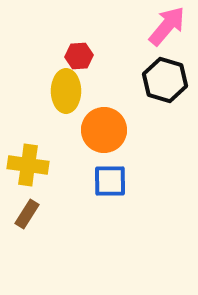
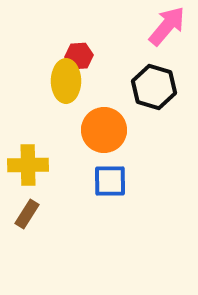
black hexagon: moved 11 px left, 7 px down
yellow ellipse: moved 10 px up
yellow cross: rotated 9 degrees counterclockwise
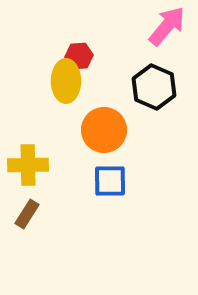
black hexagon: rotated 6 degrees clockwise
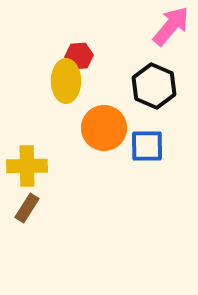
pink arrow: moved 4 px right
black hexagon: moved 1 px up
orange circle: moved 2 px up
yellow cross: moved 1 px left, 1 px down
blue square: moved 37 px right, 35 px up
brown rectangle: moved 6 px up
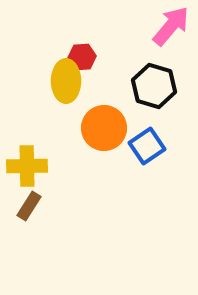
red hexagon: moved 3 px right, 1 px down
black hexagon: rotated 6 degrees counterclockwise
blue square: rotated 33 degrees counterclockwise
brown rectangle: moved 2 px right, 2 px up
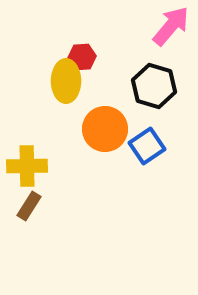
orange circle: moved 1 px right, 1 px down
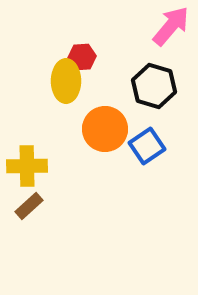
brown rectangle: rotated 16 degrees clockwise
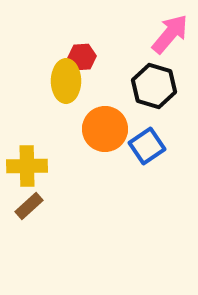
pink arrow: moved 1 px left, 8 px down
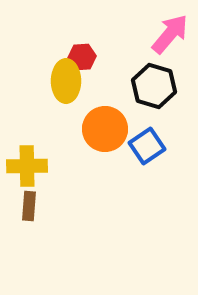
brown rectangle: rotated 44 degrees counterclockwise
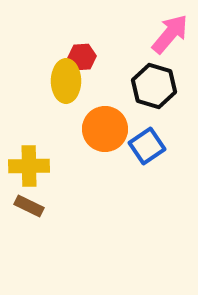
yellow cross: moved 2 px right
brown rectangle: rotated 68 degrees counterclockwise
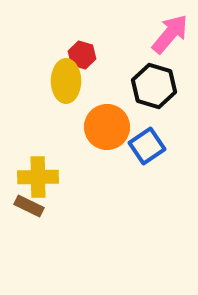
red hexagon: moved 2 px up; rotated 20 degrees clockwise
orange circle: moved 2 px right, 2 px up
yellow cross: moved 9 px right, 11 px down
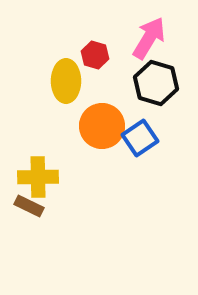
pink arrow: moved 21 px left, 4 px down; rotated 9 degrees counterclockwise
red hexagon: moved 13 px right
black hexagon: moved 2 px right, 3 px up
orange circle: moved 5 px left, 1 px up
blue square: moved 7 px left, 8 px up
